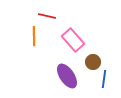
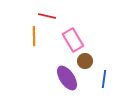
pink rectangle: rotated 10 degrees clockwise
brown circle: moved 8 px left, 1 px up
purple ellipse: moved 2 px down
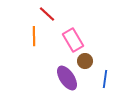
red line: moved 2 px up; rotated 30 degrees clockwise
blue line: moved 1 px right
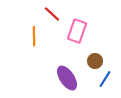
red line: moved 5 px right
pink rectangle: moved 4 px right, 9 px up; rotated 50 degrees clockwise
brown circle: moved 10 px right
blue line: rotated 24 degrees clockwise
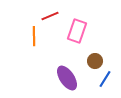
red line: moved 2 px left, 2 px down; rotated 66 degrees counterclockwise
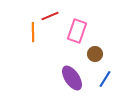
orange line: moved 1 px left, 4 px up
brown circle: moved 7 px up
purple ellipse: moved 5 px right
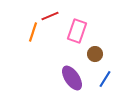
orange line: rotated 18 degrees clockwise
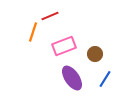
pink rectangle: moved 13 px left, 15 px down; rotated 50 degrees clockwise
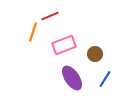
pink rectangle: moved 1 px up
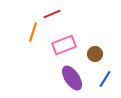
red line: moved 2 px right, 2 px up
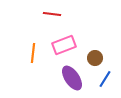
red line: rotated 30 degrees clockwise
orange line: moved 21 px down; rotated 12 degrees counterclockwise
brown circle: moved 4 px down
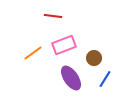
red line: moved 1 px right, 2 px down
orange line: rotated 48 degrees clockwise
brown circle: moved 1 px left
purple ellipse: moved 1 px left
